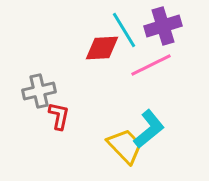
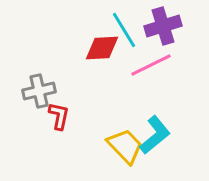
cyan L-shape: moved 6 px right, 6 px down
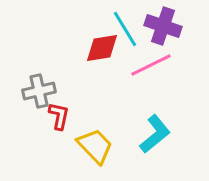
purple cross: rotated 36 degrees clockwise
cyan line: moved 1 px right, 1 px up
red diamond: rotated 6 degrees counterclockwise
cyan L-shape: moved 1 px up
yellow trapezoid: moved 30 px left
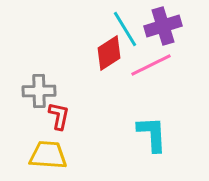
purple cross: rotated 36 degrees counterclockwise
red diamond: moved 7 px right, 5 px down; rotated 24 degrees counterclockwise
gray cross: rotated 12 degrees clockwise
cyan L-shape: moved 3 px left; rotated 54 degrees counterclockwise
yellow trapezoid: moved 47 px left, 9 px down; rotated 42 degrees counterclockwise
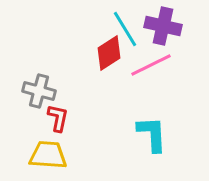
purple cross: rotated 30 degrees clockwise
gray cross: rotated 16 degrees clockwise
red L-shape: moved 1 px left, 2 px down
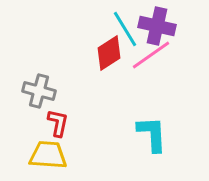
purple cross: moved 6 px left
pink line: moved 10 px up; rotated 9 degrees counterclockwise
red L-shape: moved 5 px down
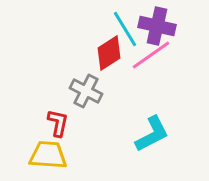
gray cross: moved 47 px right; rotated 12 degrees clockwise
cyan L-shape: rotated 66 degrees clockwise
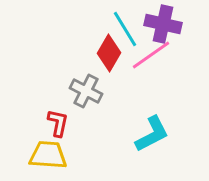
purple cross: moved 6 px right, 2 px up
red diamond: rotated 27 degrees counterclockwise
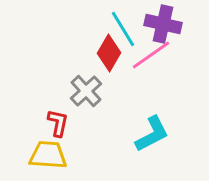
cyan line: moved 2 px left
gray cross: rotated 20 degrees clockwise
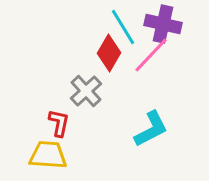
cyan line: moved 2 px up
pink line: rotated 12 degrees counterclockwise
red L-shape: moved 1 px right
cyan L-shape: moved 1 px left, 5 px up
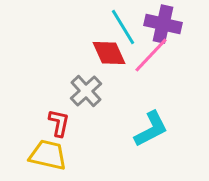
red diamond: rotated 54 degrees counterclockwise
yellow trapezoid: rotated 9 degrees clockwise
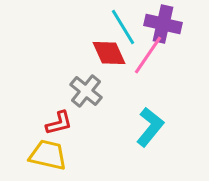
pink line: moved 3 px left; rotated 9 degrees counterclockwise
gray cross: rotated 8 degrees counterclockwise
red L-shape: rotated 64 degrees clockwise
cyan L-shape: moved 1 px left, 2 px up; rotated 24 degrees counterclockwise
